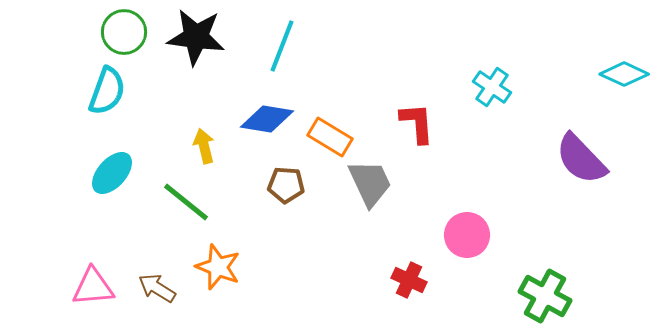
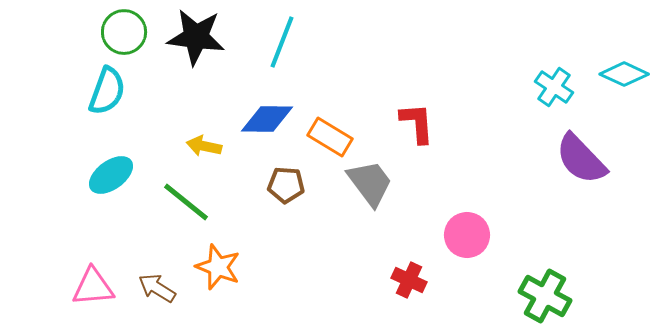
cyan line: moved 4 px up
cyan cross: moved 62 px right
blue diamond: rotated 8 degrees counterclockwise
yellow arrow: rotated 64 degrees counterclockwise
cyan ellipse: moved 1 px left, 2 px down; rotated 12 degrees clockwise
gray trapezoid: rotated 12 degrees counterclockwise
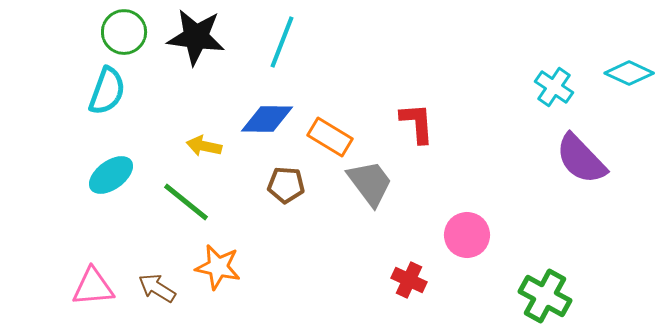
cyan diamond: moved 5 px right, 1 px up
orange star: rotated 9 degrees counterclockwise
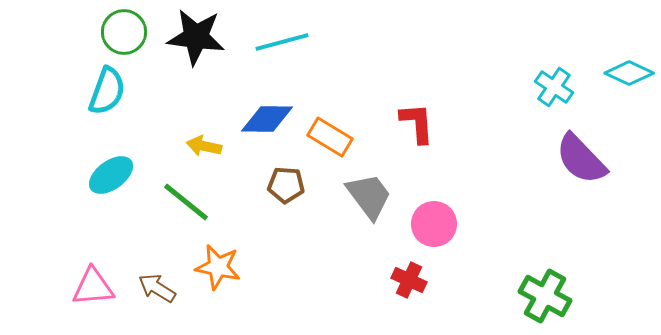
cyan line: rotated 54 degrees clockwise
gray trapezoid: moved 1 px left, 13 px down
pink circle: moved 33 px left, 11 px up
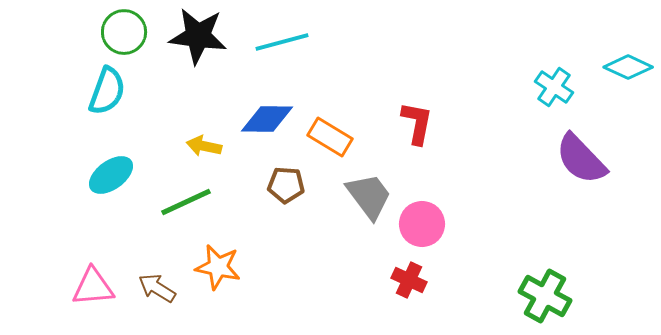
black star: moved 2 px right, 1 px up
cyan diamond: moved 1 px left, 6 px up
red L-shape: rotated 15 degrees clockwise
green line: rotated 64 degrees counterclockwise
pink circle: moved 12 px left
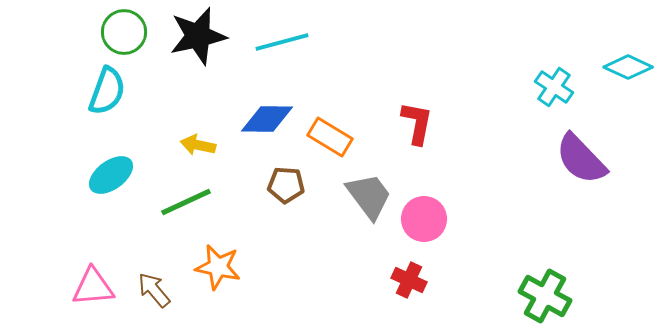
black star: rotated 20 degrees counterclockwise
yellow arrow: moved 6 px left, 1 px up
pink circle: moved 2 px right, 5 px up
brown arrow: moved 3 px left, 2 px down; rotated 18 degrees clockwise
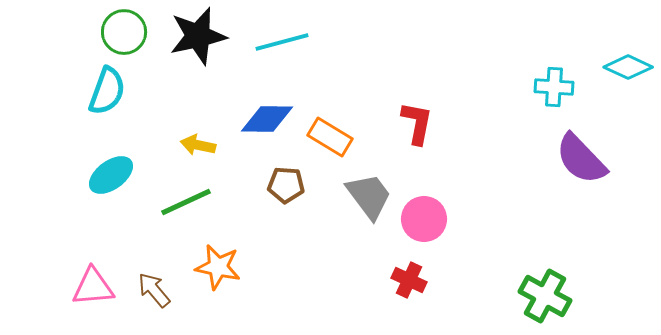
cyan cross: rotated 30 degrees counterclockwise
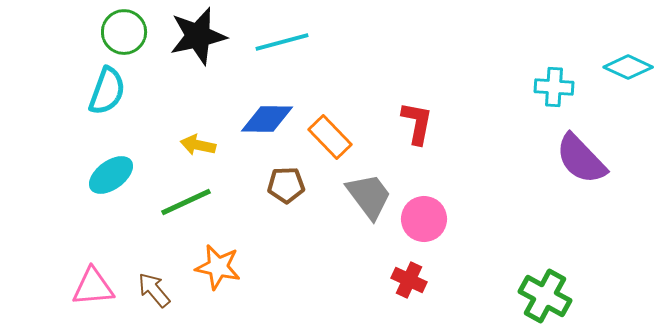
orange rectangle: rotated 15 degrees clockwise
brown pentagon: rotated 6 degrees counterclockwise
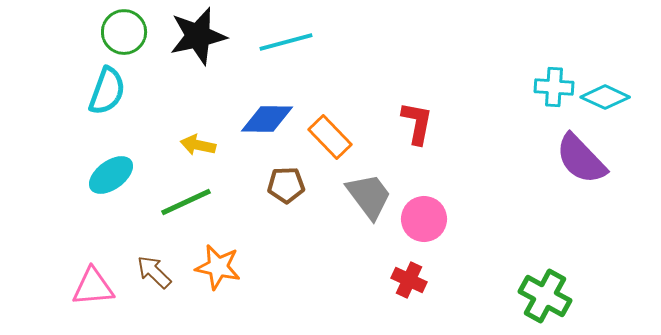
cyan line: moved 4 px right
cyan diamond: moved 23 px left, 30 px down
brown arrow: moved 18 px up; rotated 6 degrees counterclockwise
